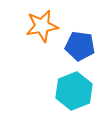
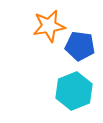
orange star: moved 7 px right
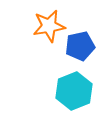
blue pentagon: rotated 20 degrees counterclockwise
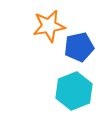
blue pentagon: moved 1 px left, 1 px down
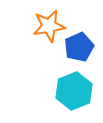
blue pentagon: rotated 12 degrees counterclockwise
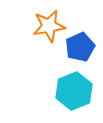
blue pentagon: moved 1 px right
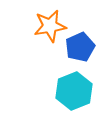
orange star: moved 1 px right
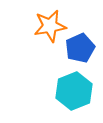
blue pentagon: moved 1 px down
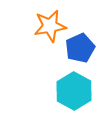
cyan hexagon: rotated 9 degrees counterclockwise
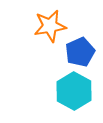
blue pentagon: moved 4 px down
